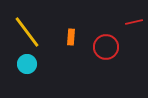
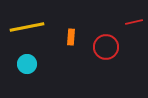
yellow line: moved 5 px up; rotated 64 degrees counterclockwise
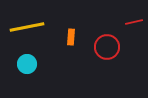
red circle: moved 1 px right
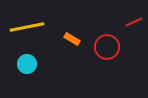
red line: rotated 12 degrees counterclockwise
orange rectangle: moved 1 px right, 2 px down; rotated 63 degrees counterclockwise
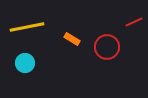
cyan circle: moved 2 px left, 1 px up
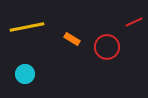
cyan circle: moved 11 px down
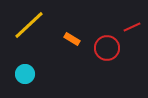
red line: moved 2 px left, 5 px down
yellow line: moved 2 px right, 2 px up; rotated 32 degrees counterclockwise
red circle: moved 1 px down
